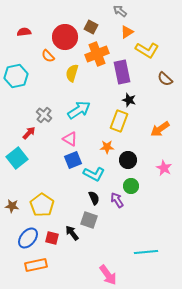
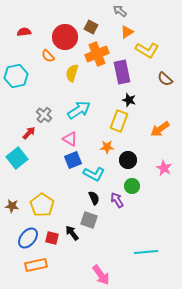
green circle: moved 1 px right
pink arrow: moved 7 px left
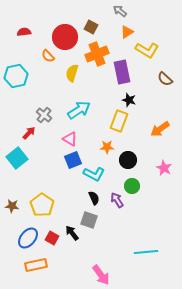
red square: rotated 16 degrees clockwise
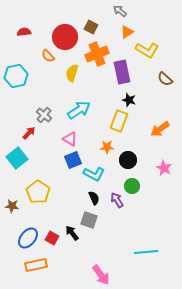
yellow pentagon: moved 4 px left, 13 px up
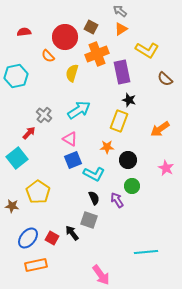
orange triangle: moved 6 px left, 3 px up
pink star: moved 2 px right
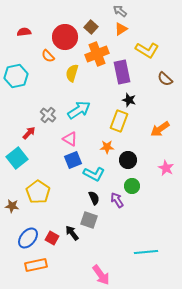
brown square: rotated 16 degrees clockwise
gray cross: moved 4 px right
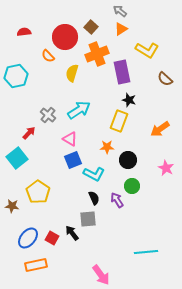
gray square: moved 1 px left, 1 px up; rotated 24 degrees counterclockwise
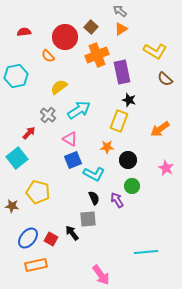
yellow L-shape: moved 8 px right, 1 px down
orange cross: moved 1 px down
yellow semicircle: moved 13 px left, 14 px down; rotated 36 degrees clockwise
yellow pentagon: rotated 20 degrees counterclockwise
red square: moved 1 px left, 1 px down
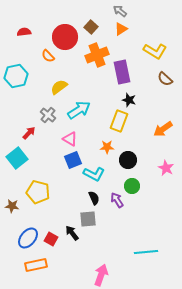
orange arrow: moved 3 px right
pink arrow: rotated 125 degrees counterclockwise
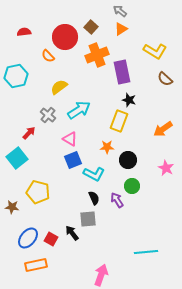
brown star: moved 1 px down
